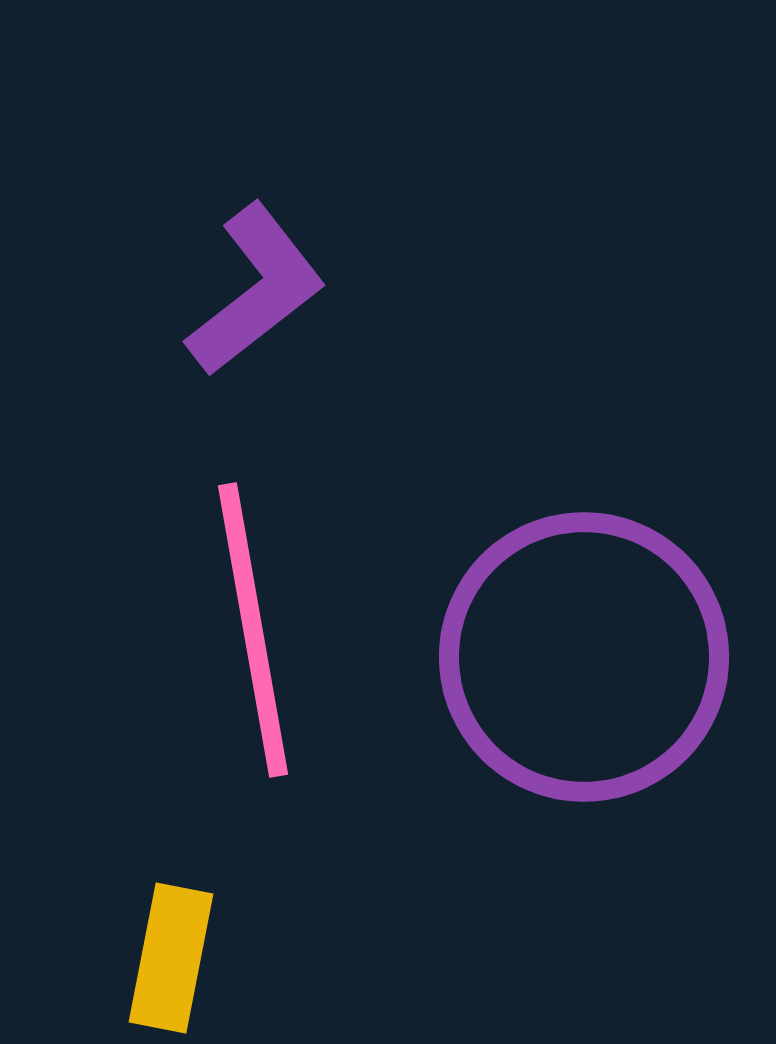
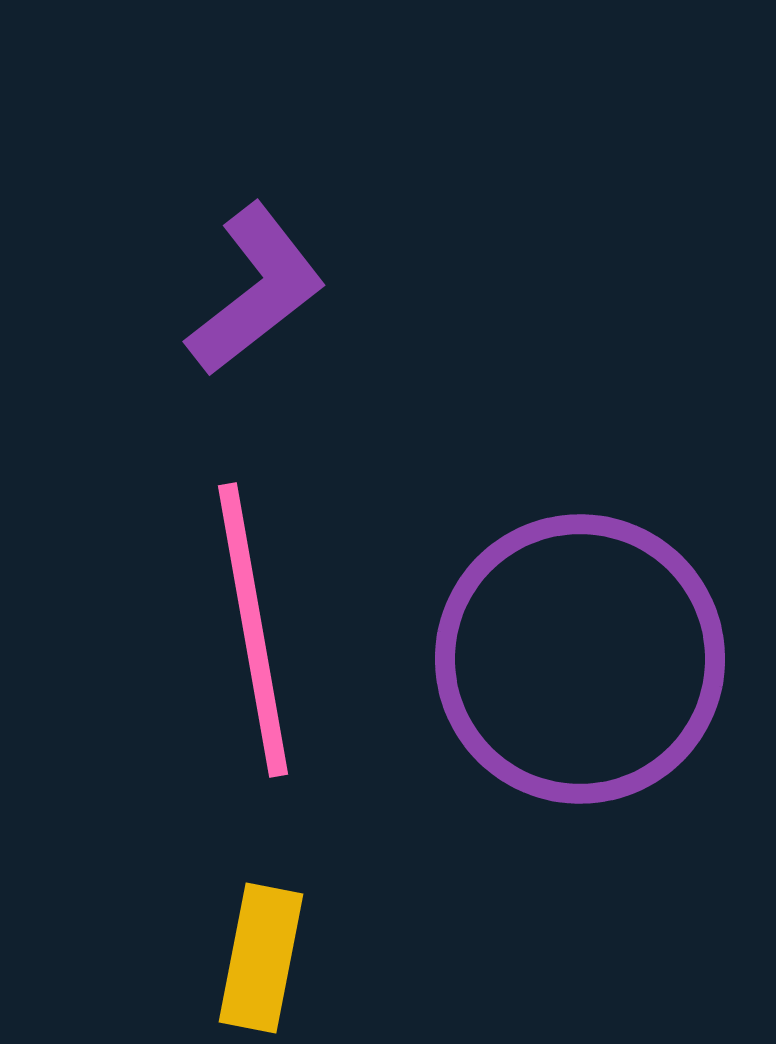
purple circle: moved 4 px left, 2 px down
yellow rectangle: moved 90 px right
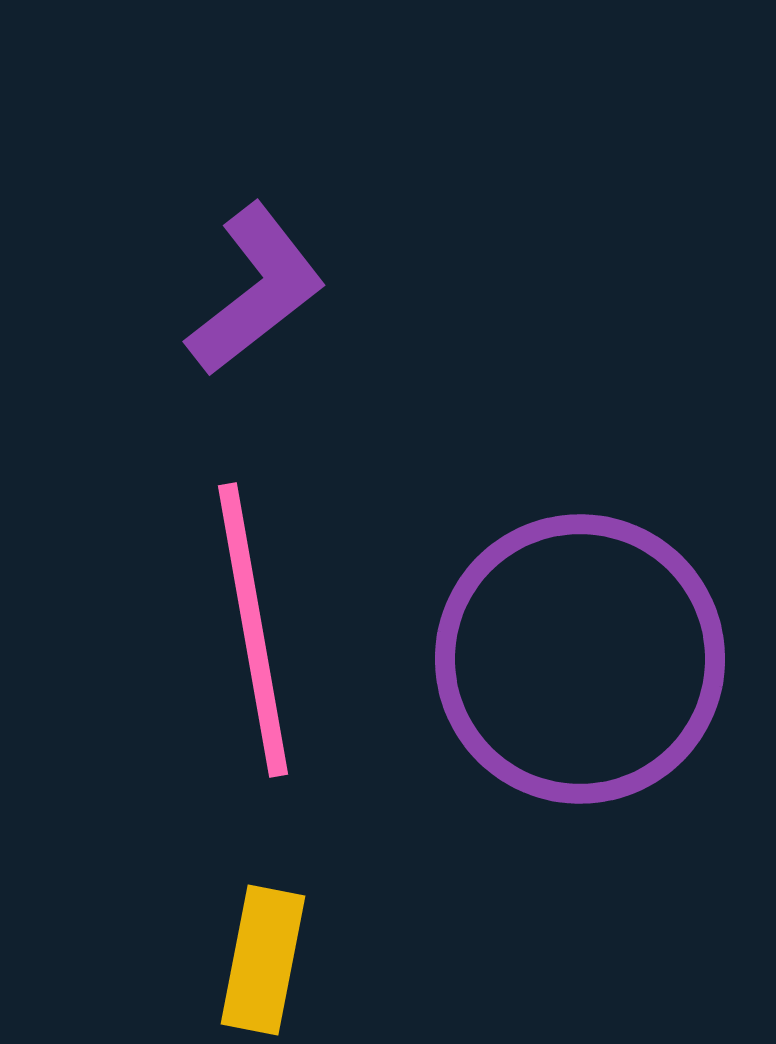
yellow rectangle: moved 2 px right, 2 px down
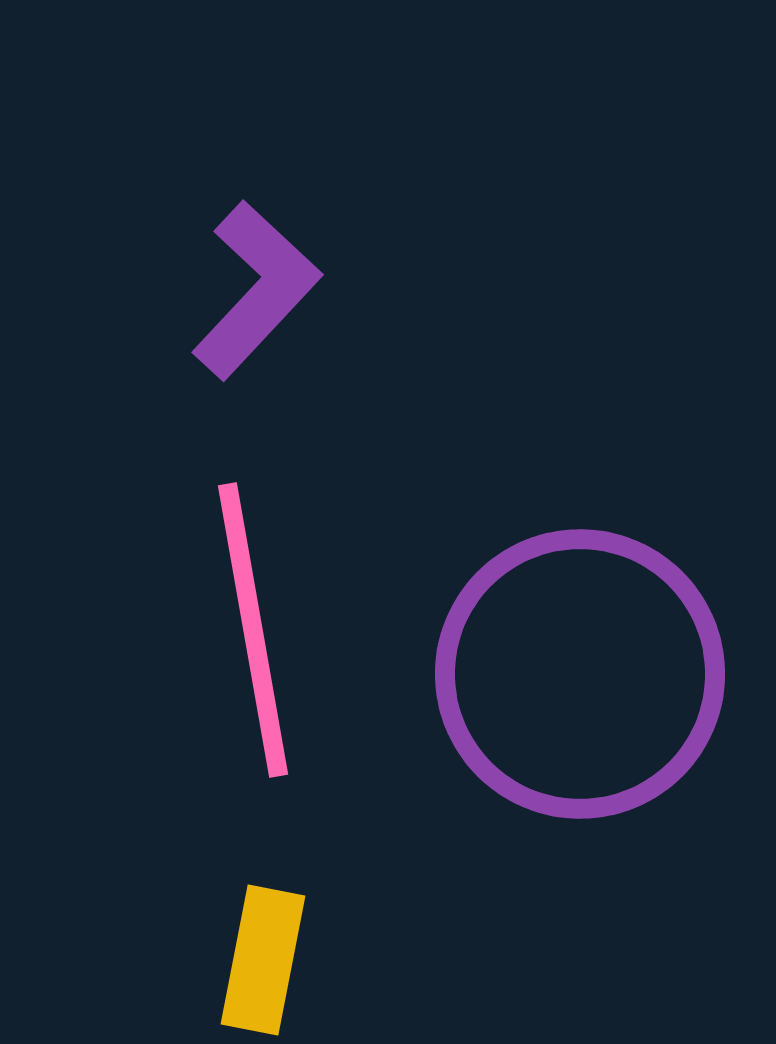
purple L-shape: rotated 9 degrees counterclockwise
purple circle: moved 15 px down
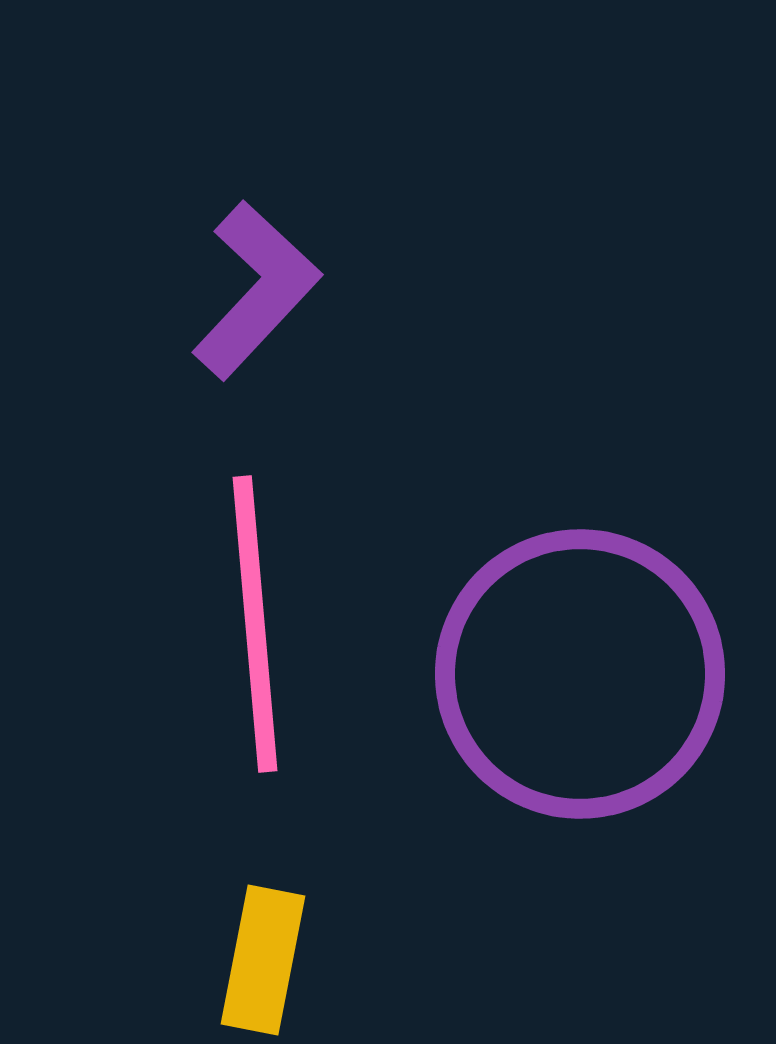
pink line: moved 2 px right, 6 px up; rotated 5 degrees clockwise
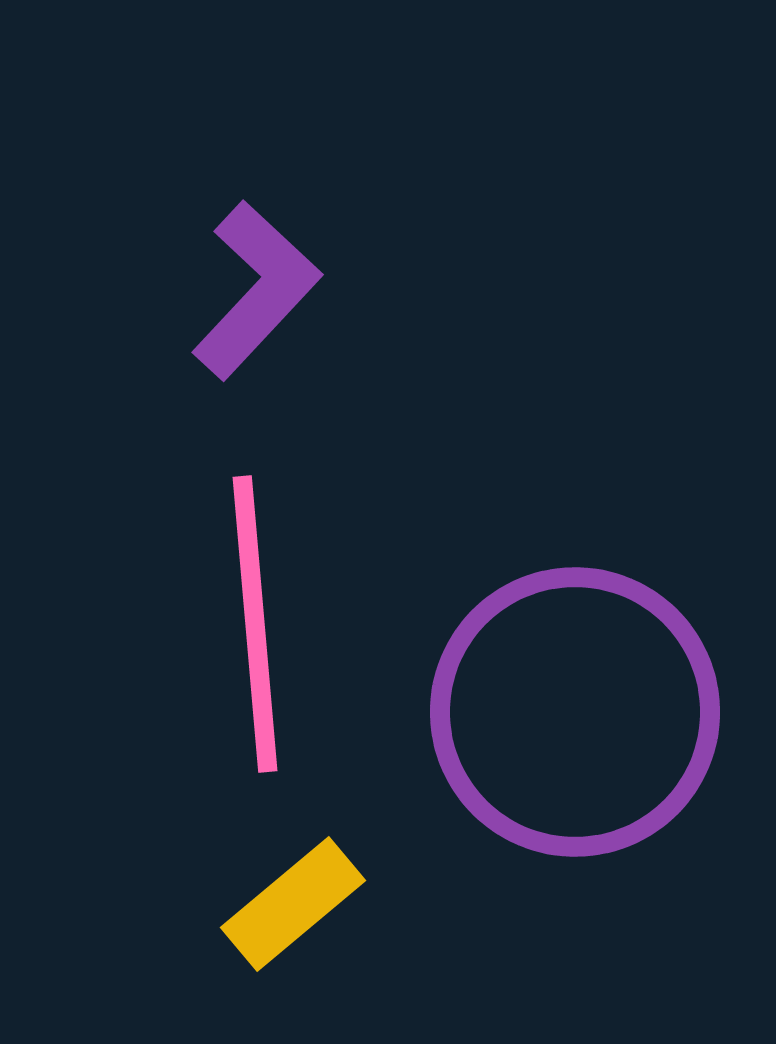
purple circle: moved 5 px left, 38 px down
yellow rectangle: moved 30 px right, 56 px up; rotated 39 degrees clockwise
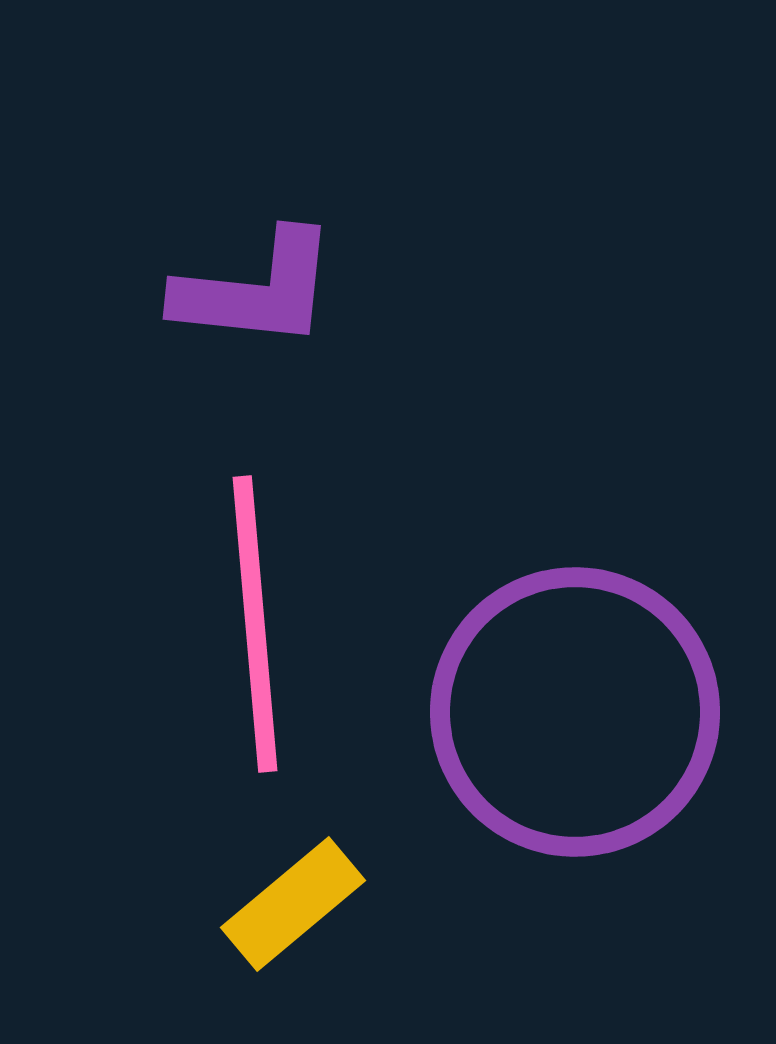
purple L-shape: rotated 53 degrees clockwise
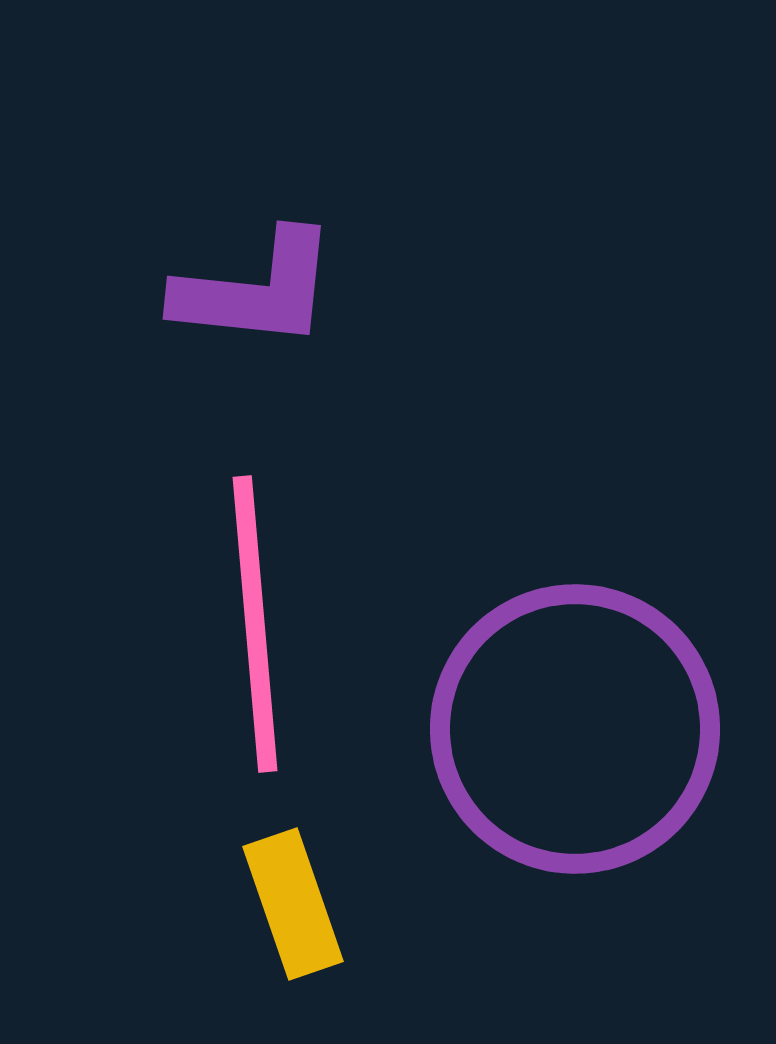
purple circle: moved 17 px down
yellow rectangle: rotated 69 degrees counterclockwise
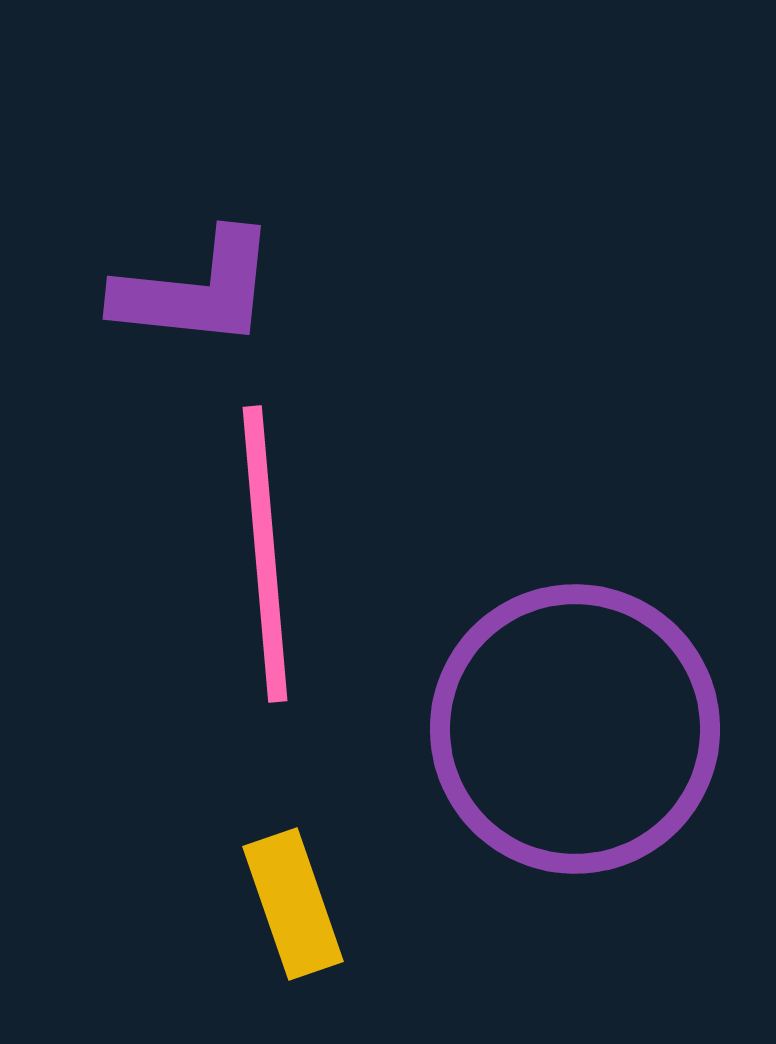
purple L-shape: moved 60 px left
pink line: moved 10 px right, 70 px up
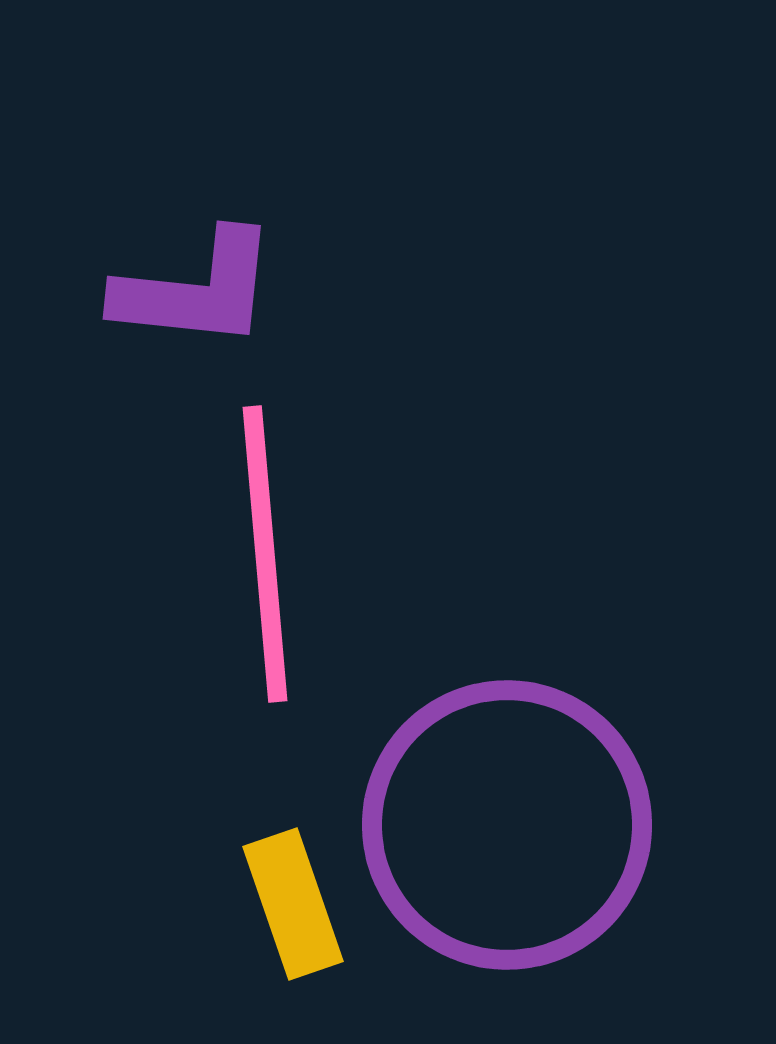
purple circle: moved 68 px left, 96 px down
